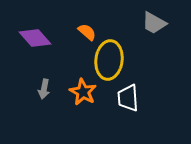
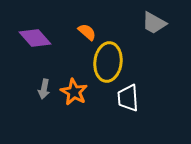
yellow ellipse: moved 1 px left, 2 px down
orange star: moved 9 px left
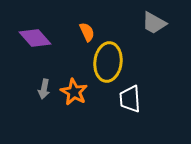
orange semicircle: rotated 24 degrees clockwise
white trapezoid: moved 2 px right, 1 px down
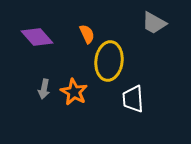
orange semicircle: moved 2 px down
purple diamond: moved 2 px right, 1 px up
yellow ellipse: moved 1 px right, 1 px up
white trapezoid: moved 3 px right
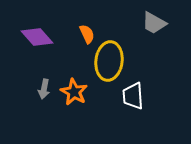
white trapezoid: moved 3 px up
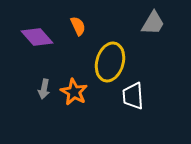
gray trapezoid: moved 1 px left; rotated 88 degrees counterclockwise
orange semicircle: moved 9 px left, 8 px up
yellow ellipse: moved 1 px right, 1 px down; rotated 9 degrees clockwise
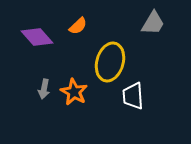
orange semicircle: rotated 72 degrees clockwise
